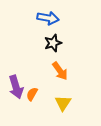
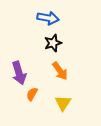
purple arrow: moved 3 px right, 14 px up
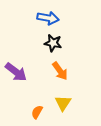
black star: rotated 30 degrees clockwise
purple arrow: moved 3 px left, 1 px up; rotated 35 degrees counterclockwise
orange semicircle: moved 5 px right, 18 px down
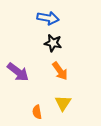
purple arrow: moved 2 px right
orange semicircle: rotated 40 degrees counterclockwise
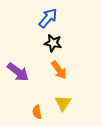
blue arrow: rotated 60 degrees counterclockwise
orange arrow: moved 1 px left, 1 px up
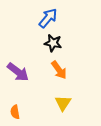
orange semicircle: moved 22 px left
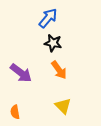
purple arrow: moved 3 px right, 1 px down
yellow triangle: moved 3 px down; rotated 18 degrees counterclockwise
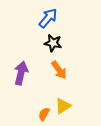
purple arrow: rotated 115 degrees counterclockwise
yellow triangle: rotated 42 degrees clockwise
orange semicircle: moved 29 px right, 2 px down; rotated 40 degrees clockwise
